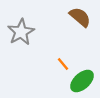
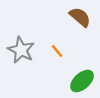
gray star: moved 18 px down; rotated 16 degrees counterclockwise
orange line: moved 6 px left, 13 px up
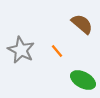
brown semicircle: moved 2 px right, 7 px down
green ellipse: moved 1 px right, 1 px up; rotated 70 degrees clockwise
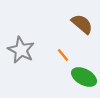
orange line: moved 6 px right, 4 px down
green ellipse: moved 1 px right, 3 px up
